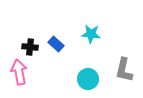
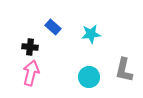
cyan star: rotated 12 degrees counterclockwise
blue rectangle: moved 3 px left, 17 px up
pink arrow: moved 12 px right, 1 px down; rotated 25 degrees clockwise
cyan circle: moved 1 px right, 2 px up
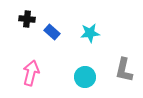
blue rectangle: moved 1 px left, 5 px down
cyan star: moved 1 px left, 1 px up
black cross: moved 3 px left, 28 px up
cyan circle: moved 4 px left
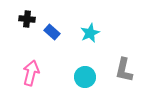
cyan star: rotated 18 degrees counterclockwise
